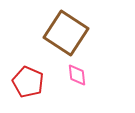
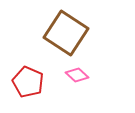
pink diamond: rotated 40 degrees counterclockwise
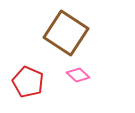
pink diamond: moved 1 px right
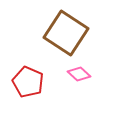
pink diamond: moved 1 px right, 1 px up
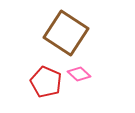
red pentagon: moved 18 px right
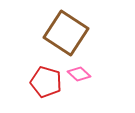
red pentagon: rotated 8 degrees counterclockwise
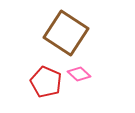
red pentagon: rotated 8 degrees clockwise
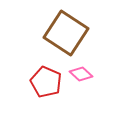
pink diamond: moved 2 px right
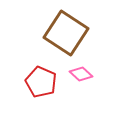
red pentagon: moved 5 px left
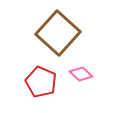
brown square: moved 8 px left; rotated 9 degrees clockwise
